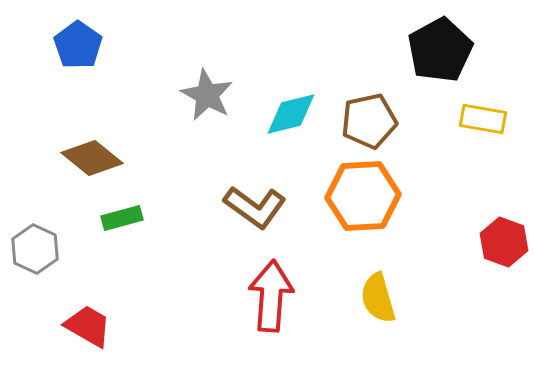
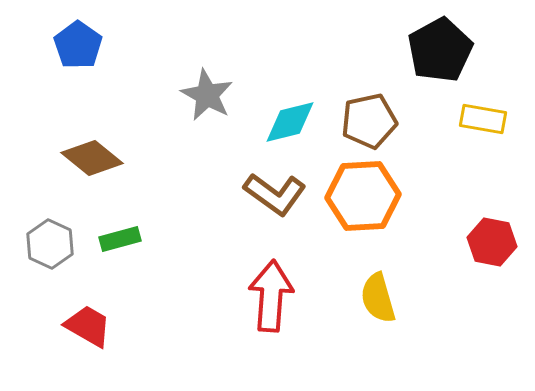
cyan diamond: moved 1 px left, 8 px down
brown L-shape: moved 20 px right, 13 px up
green rectangle: moved 2 px left, 21 px down
red hexagon: moved 12 px left; rotated 9 degrees counterclockwise
gray hexagon: moved 15 px right, 5 px up
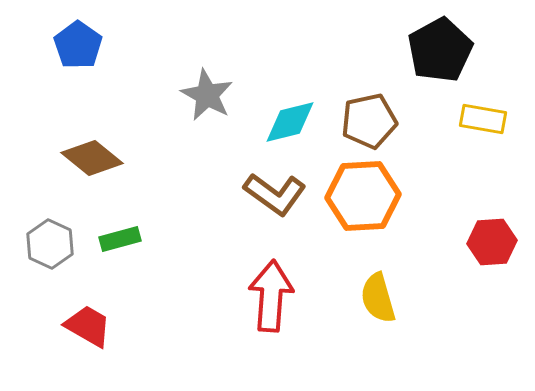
red hexagon: rotated 15 degrees counterclockwise
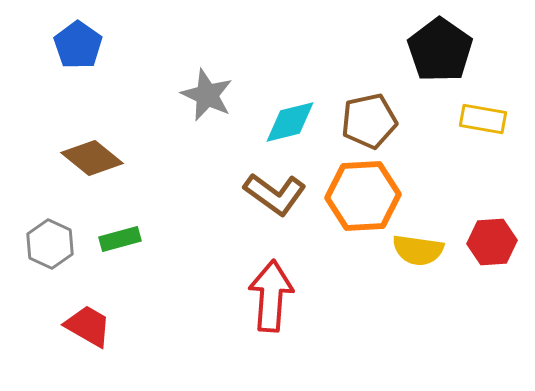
black pentagon: rotated 8 degrees counterclockwise
gray star: rotated 4 degrees counterclockwise
yellow semicircle: moved 40 px right, 48 px up; rotated 66 degrees counterclockwise
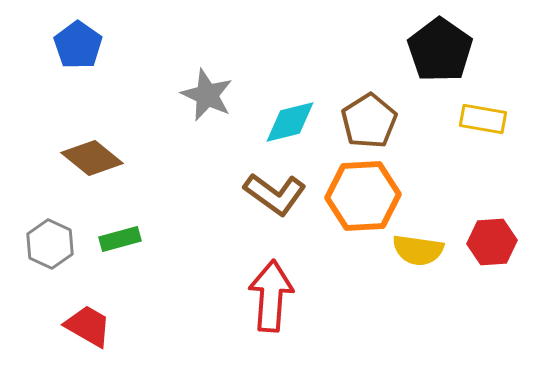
brown pentagon: rotated 20 degrees counterclockwise
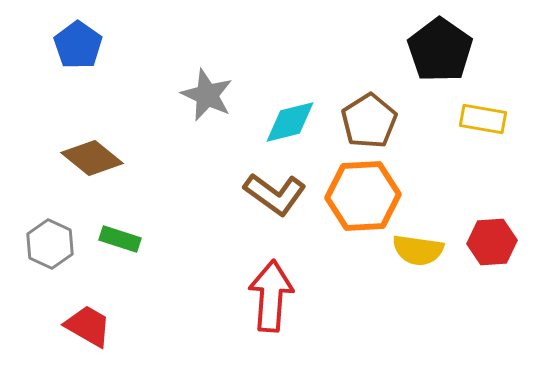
green rectangle: rotated 33 degrees clockwise
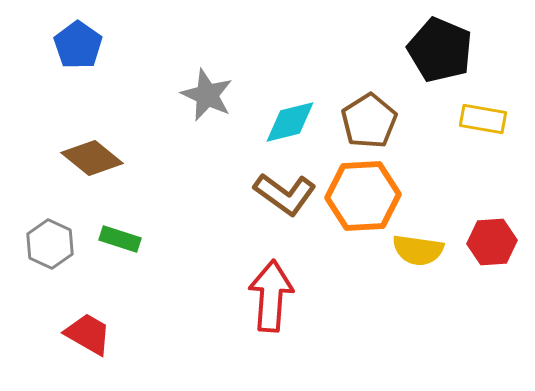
black pentagon: rotated 12 degrees counterclockwise
brown L-shape: moved 10 px right
red trapezoid: moved 8 px down
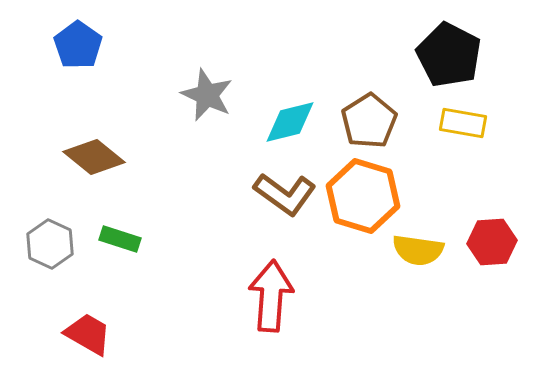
black pentagon: moved 9 px right, 5 px down; rotated 4 degrees clockwise
yellow rectangle: moved 20 px left, 4 px down
brown diamond: moved 2 px right, 1 px up
orange hexagon: rotated 20 degrees clockwise
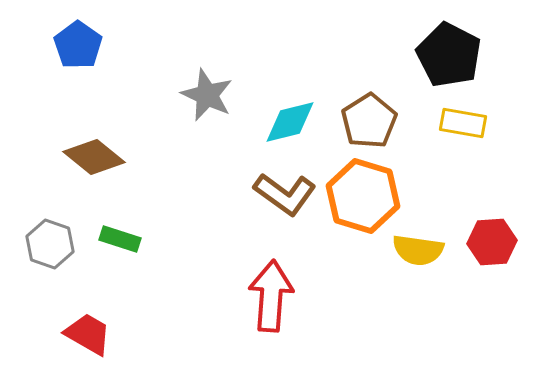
gray hexagon: rotated 6 degrees counterclockwise
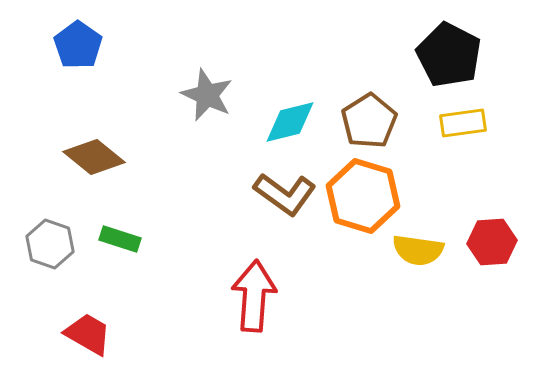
yellow rectangle: rotated 18 degrees counterclockwise
red arrow: moved 17 px left
